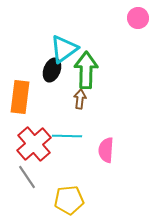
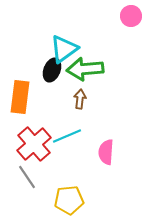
pink circle: moved 7 px left, 2 px up
green arrow: moved 1 px left, 1 px up; rotated 96 degrees counterclockwise
cyan line: rotated 24 degrees counterclockwise
pink semicircle: moved 2 px down
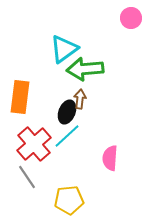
pink circle: moved 2 px down
black ellipse: moved 15 px right, 42 px down
cyan line: rotated 20 degrees counterclockwise
pink semicircle: moved 4 px right, 6 px down
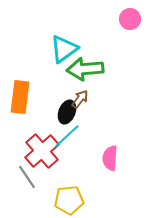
pink circle: moved 1 px left, 1 px down
brown arrow: rotated 30 degrees clockwise
red cross: moved 8 px right, 7 px down
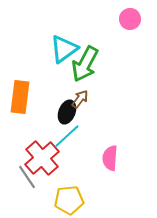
green arrow: moved 5 px up; rotated 57 degrees counterclockwise
red cross: moved 7 px down
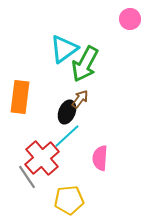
pink semicircle: moved 10 px left
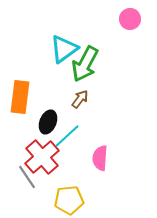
black ellipse: moved 19 px left, 10 px down
red cross: moved 1 px up
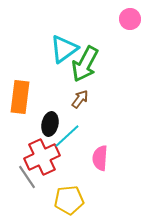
black ellipse: moved 2 px right, 2 px down; rotated 10 degrees counterclockwise
red cross: rotated 16 degrees clockwise
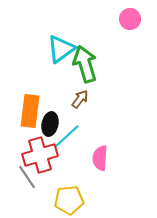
cyan triangle: moved 3 px left
green arrow: rotated 135 degrees clockwise
orange rectangle: moved 10 px right, 14 px down
red cross: moved 2 px left, 2 px up; rotated 8 degrees clockwise
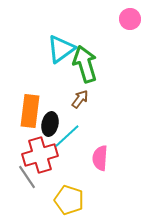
yellow pentagon: rotated 24 degrees clockwise
